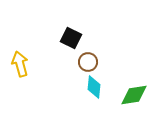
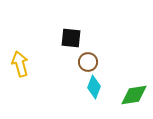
black square: rotated 20 degrees counterclockwise
cyan diamond: rotated 15 degrees clockwise
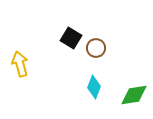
black square: rotated 25 degrees clockwise
brown circle: moved 8 px right, 14 px up
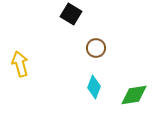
black square: moved 24 px up
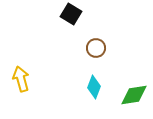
yellow arrow: moved 1 px right, 15 px down
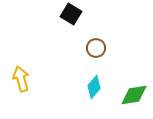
cyan diamond: rotated 20 degrees clockwise
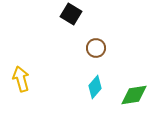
cyan diamond: moved 1 px right
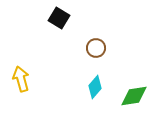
black square: moved 12 px left, 4 px down
green diamond: moved 1 px down
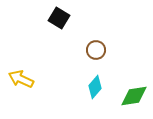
brown circle: moved 2 px down
yellow arrow: rotated 50 degrees counterclockwise
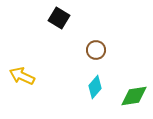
yellow arrow: moved 1 px right, 3 px up
